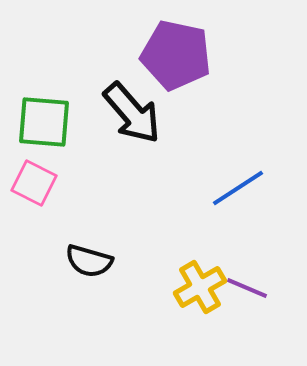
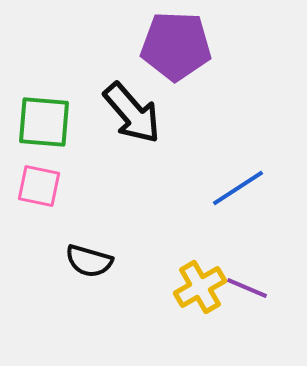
purple pentagon: moved 9 px up; rotated 10 degrees counterclockwise
pink square: moved 5 px right, 3 px down; rotated 15 degrees counterclockwise
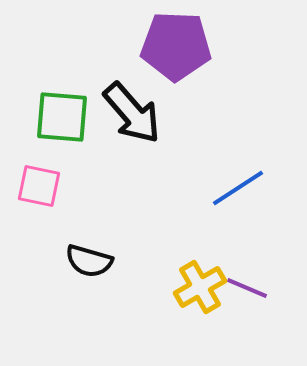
green square: moved 18 px right, 5 px up
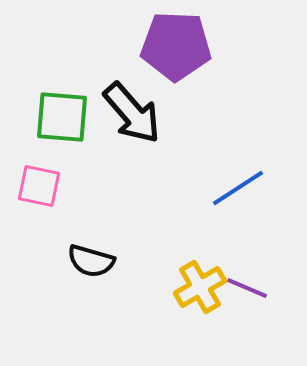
black semicircle: moved 2 px right
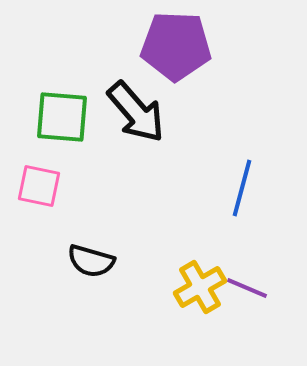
black arrow: moved 4 px right, 1 px up
blue line: moved 4 px right; rotated 42 degrees counterclockwise
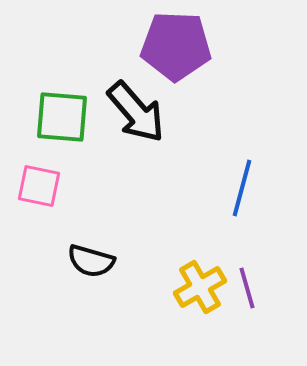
purple line: rotated 51 degrees clockwise
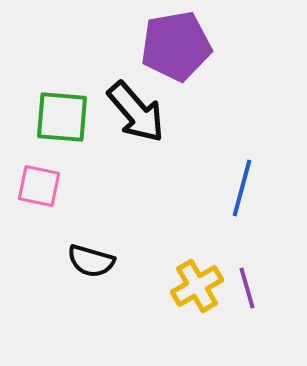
purple pentagon: rotated 12 degrees counterclockwise
yellow cross: moved 3 px left, 1 px up
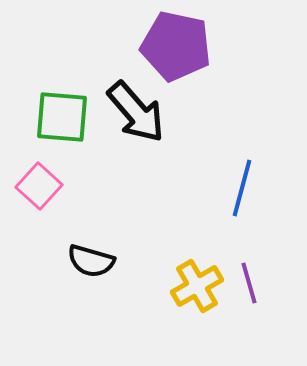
purple pentagon: rotated 22 degrees clockwise
pink square: rotated 30 degrees clockwise
purple line: moved 2 px right, 5 px up
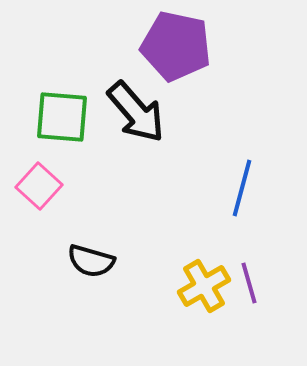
yellow cross: moved 7 px right
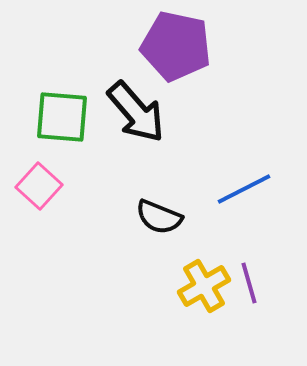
blue line: moved 2 px right, 1 px down; rotated 48 degrees clockwise
black semicircle: moved 68 px right, 44 px up; rotated 6 degrees clockwise
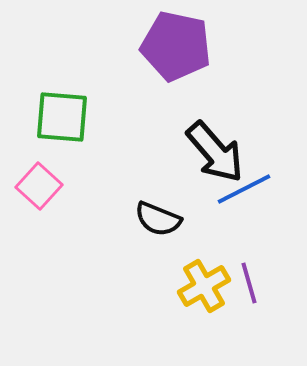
black arrow: moved 79 px right, 40 px down
black semicircle: moved 1 px left, 2 px down
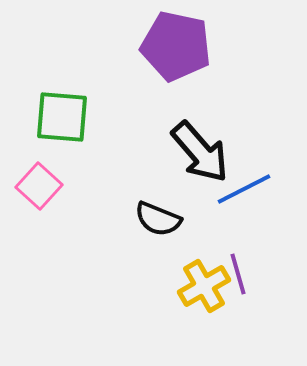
black arrow: moved 15 px left
purple line: moved 11 px left, 9 px up
